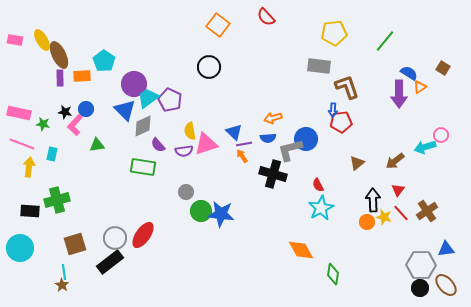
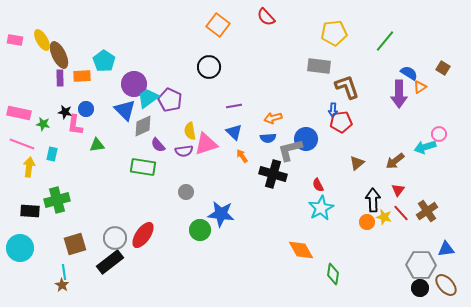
pink L-shape at (75, 125): rotated 35 degrees counterclockwise
pink circle at (441, 135): moved 2 px left, 1 px up
purple line at (244, 144): moved 10 px left, 38 px up
green circle at (201, 211): moved 1 px left, 19 px down
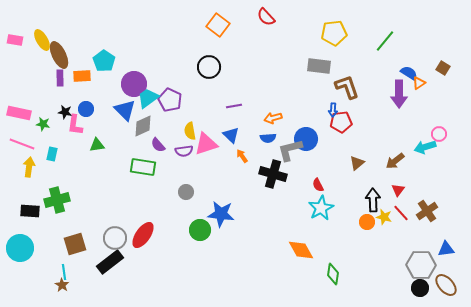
orange triangle at (420, 87): moved 1 px left, 4 px up
blue triangle at (234, 132): moved 3 px left, 3 px down
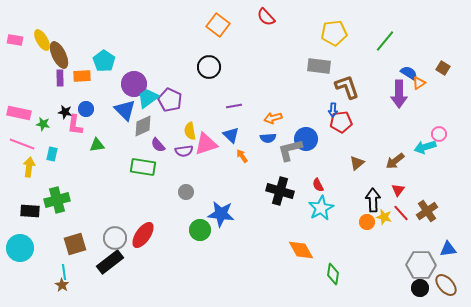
black cross at (273, 174): moved 7 px right, 17 px down
blue triangle at (446, 249): moved 2 px right
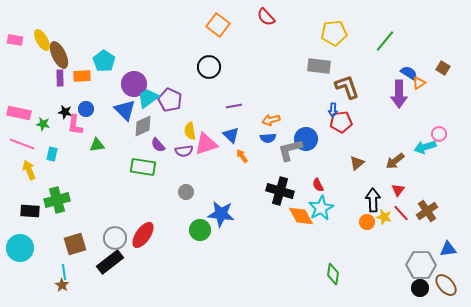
orange arrow at (273, 118): moved 2 px left, 2 px down
yellow arrow at (29, 167): moved 3 px down; rotated 30 degrees counterclockwise
orange diamond at (301, 250): moved 34 px up
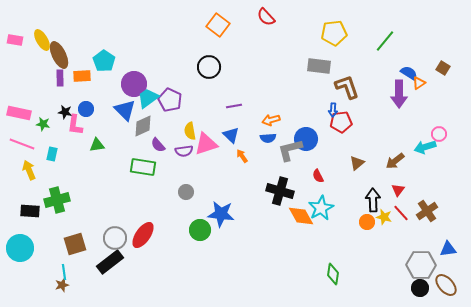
red semicircle at (318, 185): moved 9 px up
brown star at (62, 285): rotated 24 degrees clockwise
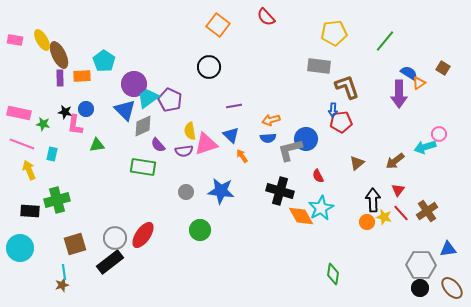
blue star at (221, 214): moved 23 px up
brown ellipse at (446, 285): moved 6 px right, 3 px down
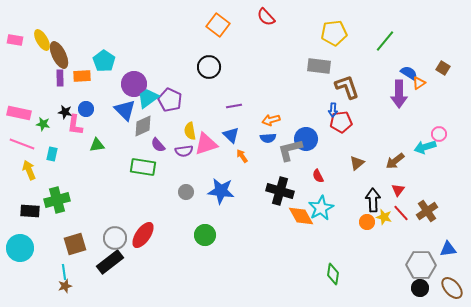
green circle at (200, 230): moved 5 px right, 5 px down
brown star at (62, 285): moved 3 px right, 1 px down
